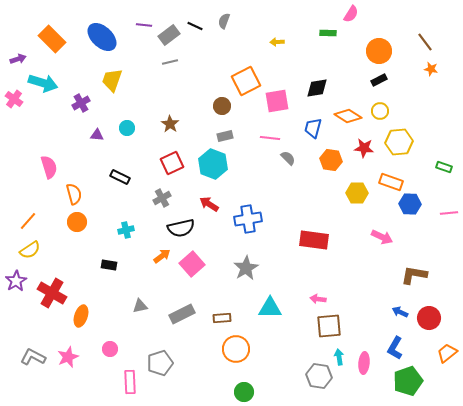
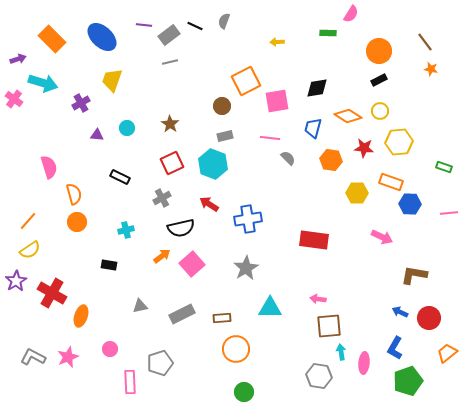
cyan arrow at (339, 357): moved 2 px right, 5 px up
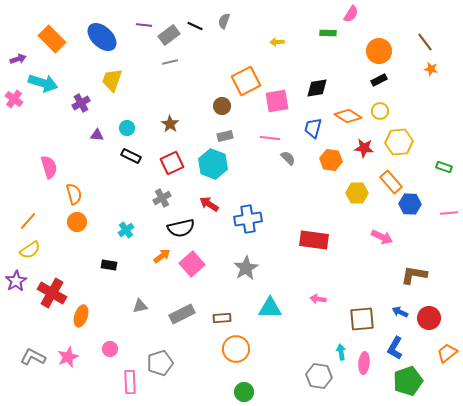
black rectangle at (120, 177): moved 11 px right, 21 px up
orange rectangle at (391, 182): rotated 30 degrees clockwise
cyan cross at (126, 230): rotated 21 degrees counterclockwise
brown square at (329, 326): moved 33 px right, 7 px up
